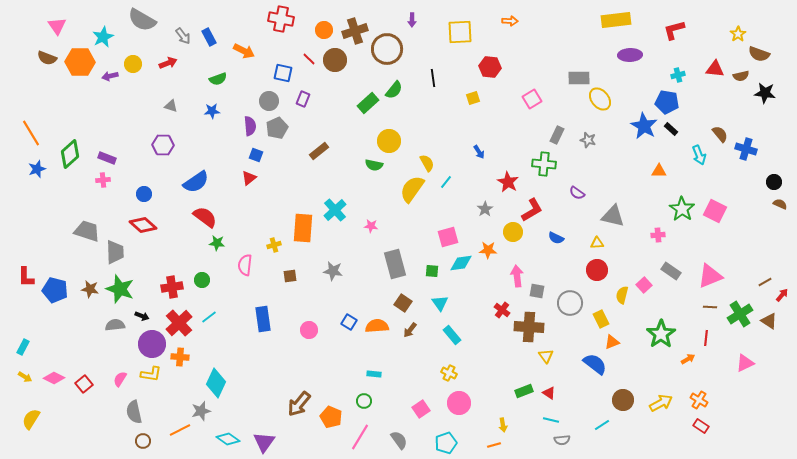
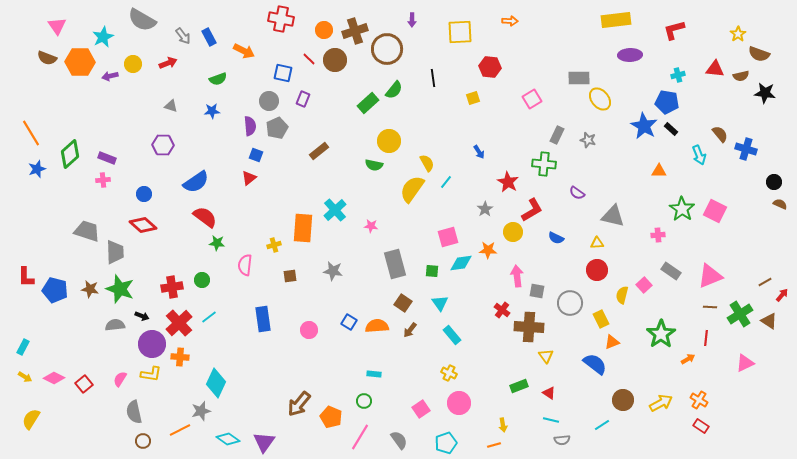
green rectangle at (524, 391): moved 5 px left, 5 px up
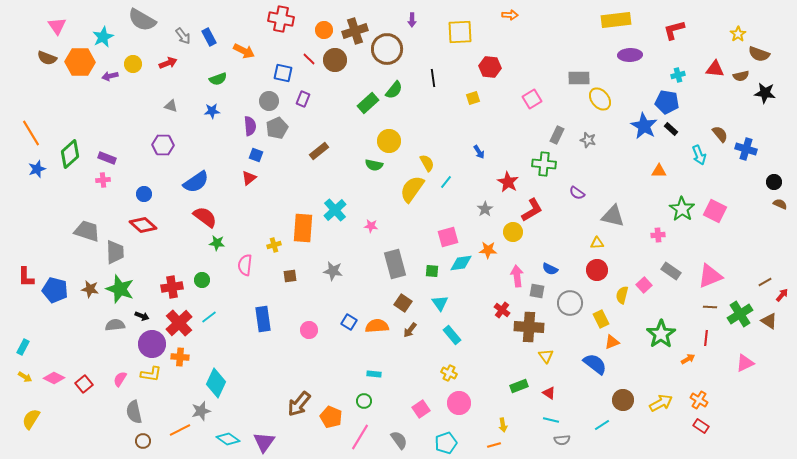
orange arrow at (510, 21): moved 6 px up
blue semicircle at (556, 238): moved 6 px left, 31 px down
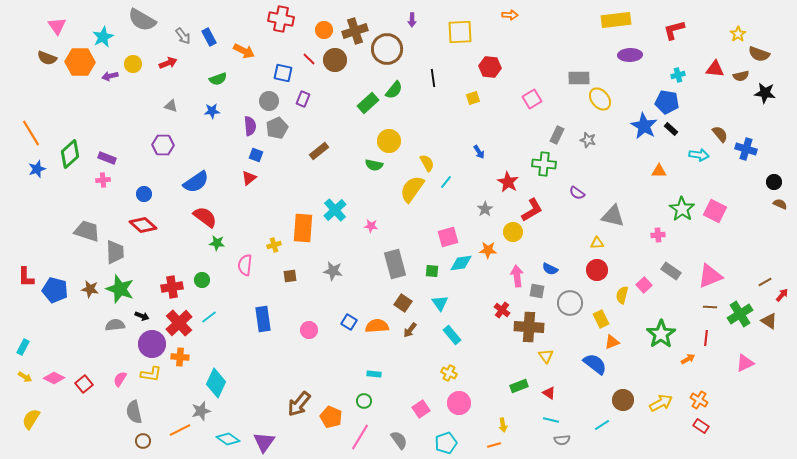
cyan arrow at (699, 155): rotated 60 degrees counterclockwise
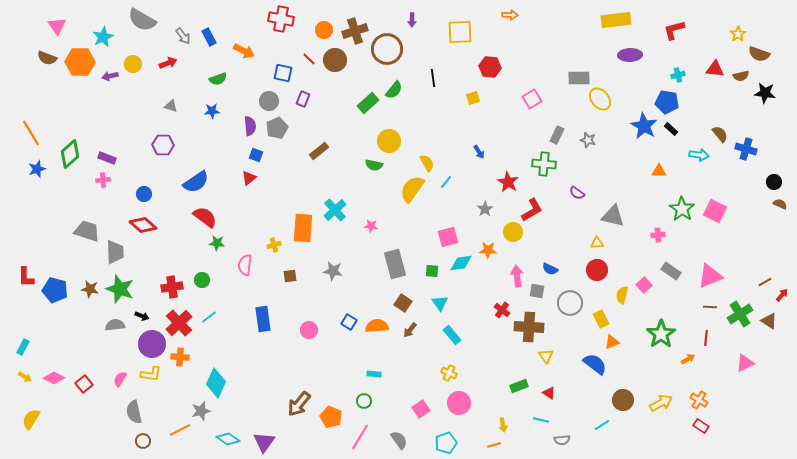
cyan line at (551, 420): moved 10 px left
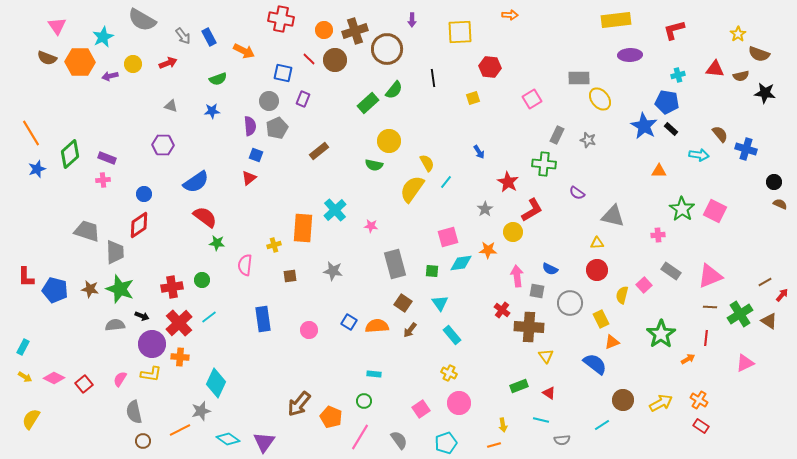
red diamond at (143, 225): moved 4 px left; rotated 76 degrees counterclockwise
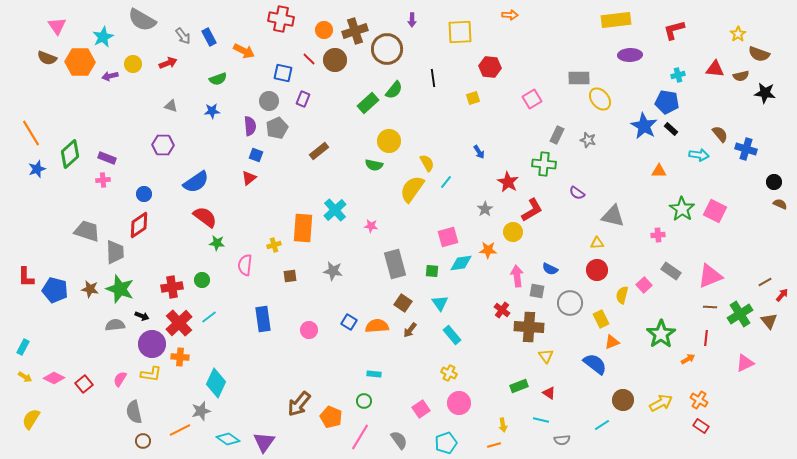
brown triangle at (769, 321): rotated 18 degrees clockwise
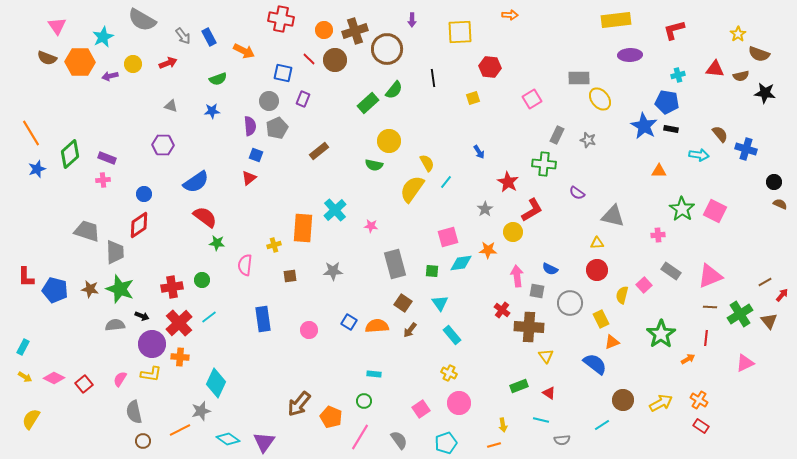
black rectangle at (671, 129): rotated 32 degrees counterclockwise
gray star at (333, 271): rotated 12 degrees counterclockwise
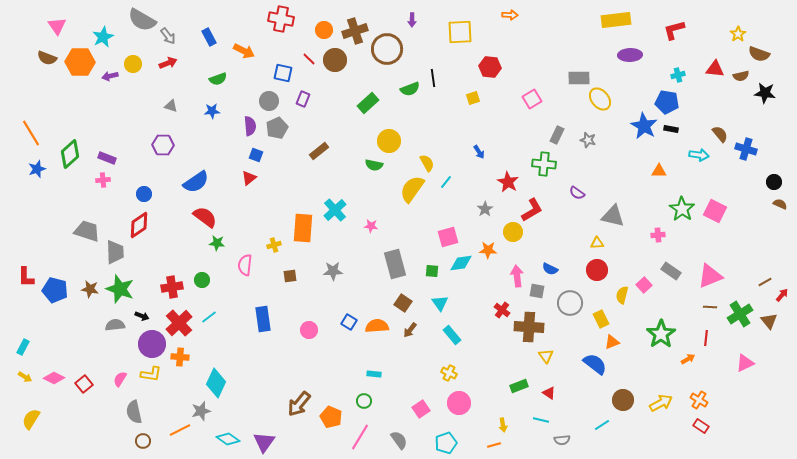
gray arrow at (183, 36): moved 15 px left
green semicircle at (394, 90): moved 16 px right, 1 px up; rotated 30 degrees clockwise
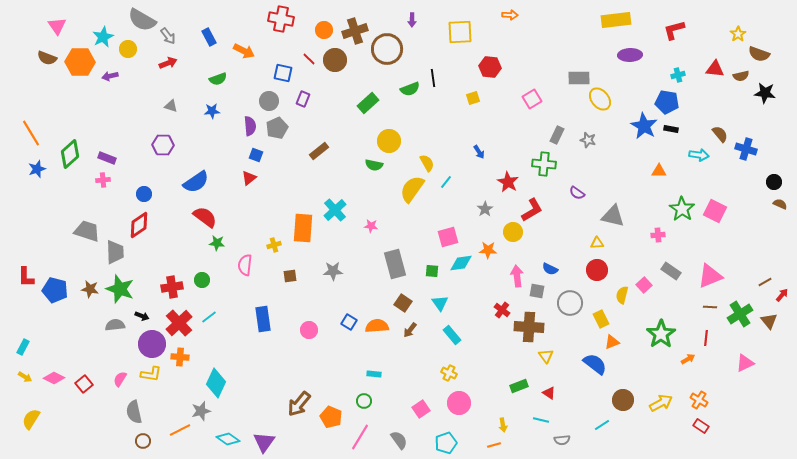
yellow circle at (133, 64): moved 5 px left, 15 px up
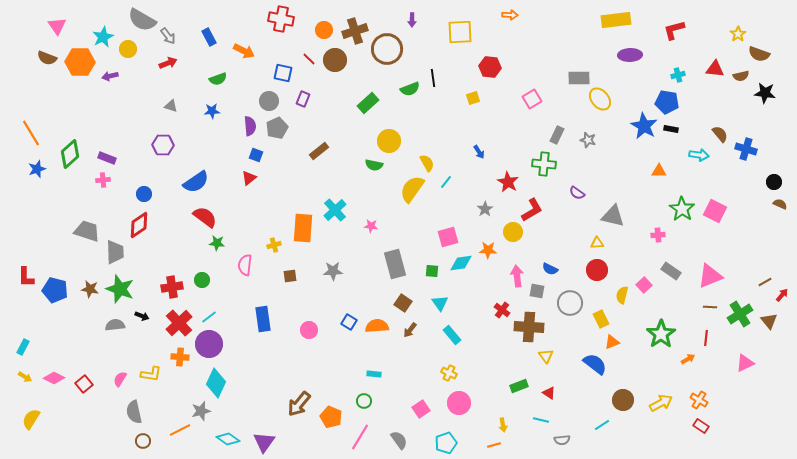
purple circle at (152, 344): moved 57 px right
